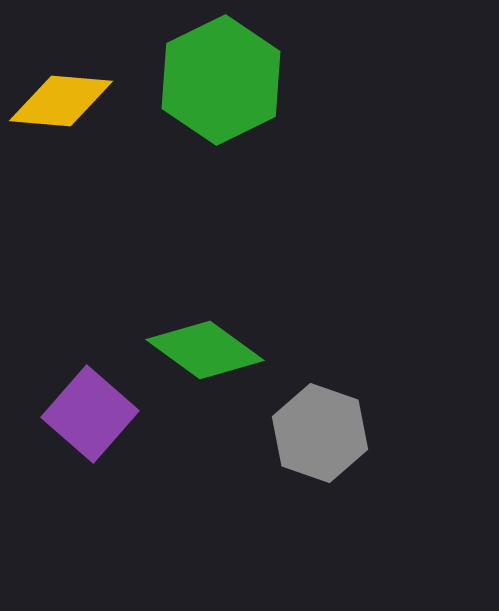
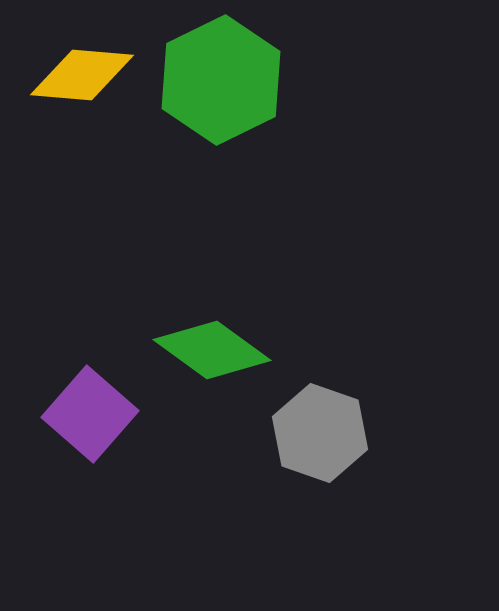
yellow diamond: moved 21 px right, 26 px up
green diamond: moved 7 px right
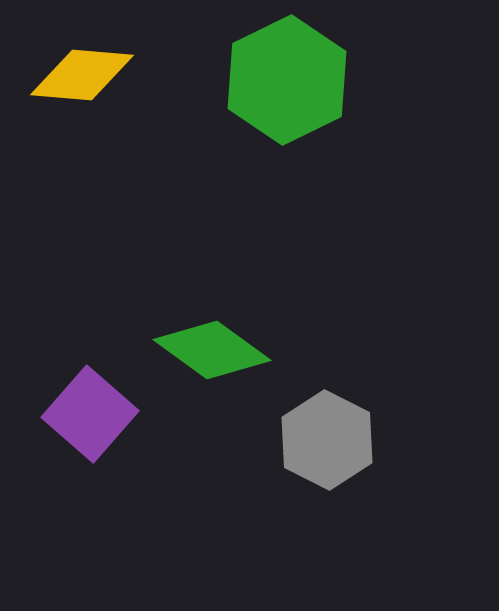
green hexagon: moved 66 px right
gray hexagon: moved 7 px right, 7 px down; rotated 8 degrees clockwise
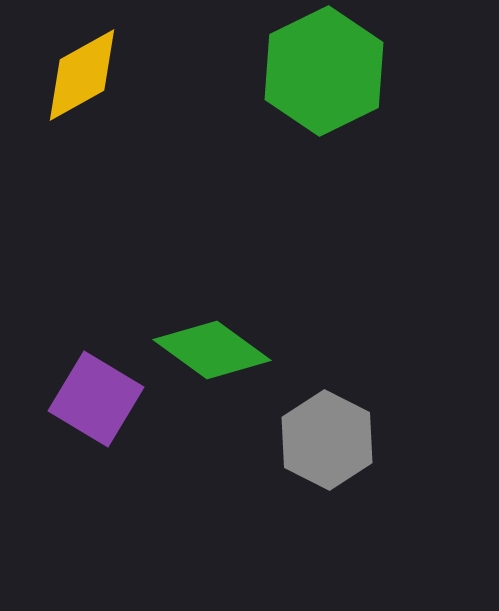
yellow diamond: rotated 34 degrees counterclockwise
green hexagon: moved 37 px right, 9 px up
purple square: moved 6 px right, 15 px up; rotated 10 degrees counterclockwise
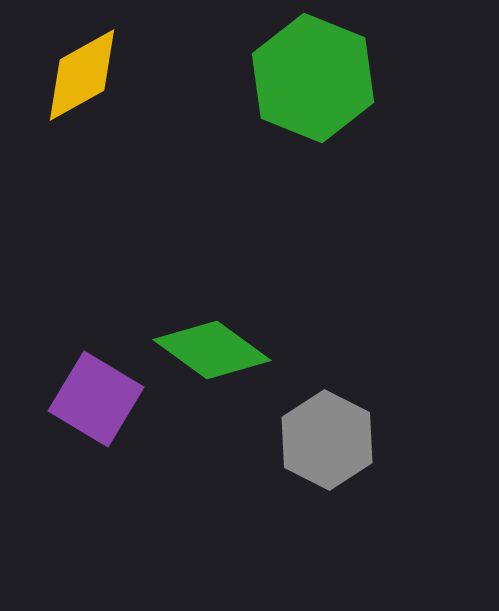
green hexagon: moved 11 px left, 7 px down; rotated 12 degrees counterclockwise
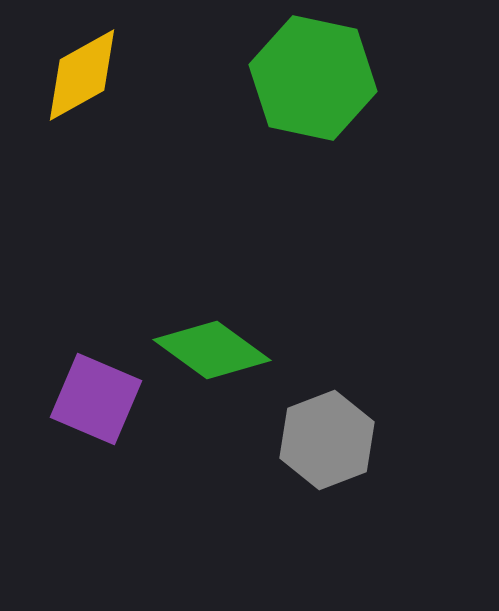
green hexagon: rotated 10 degrees counterclockwise
purple square: rotated 8 degrees counterclockwise
gray hexagon: rotated 12 degrees clockwise
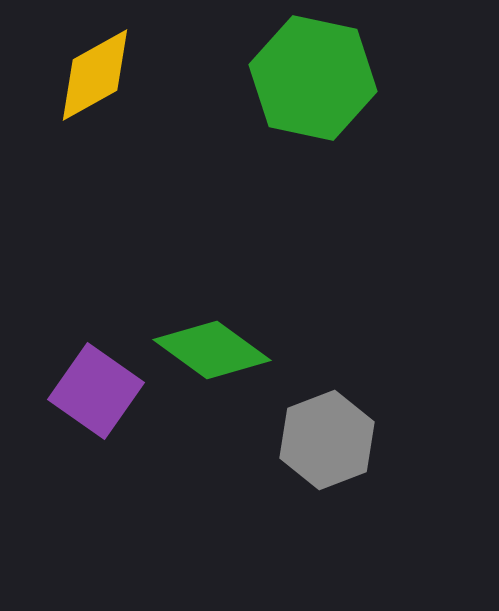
yellow diamond: moved 13 px right
purple square: moved 8 px up; rotated 12 degrees clockwise
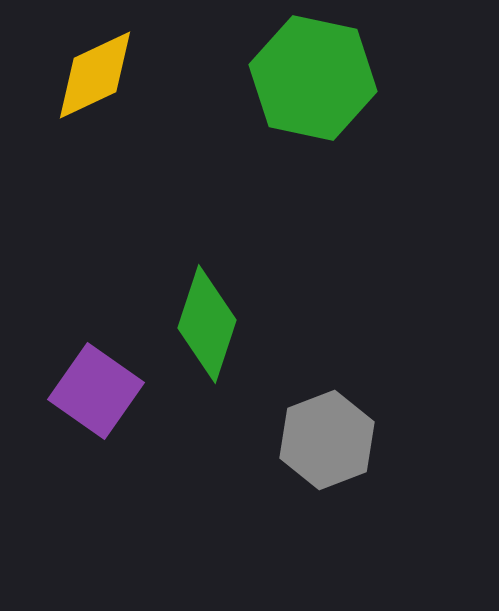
yellow diamond: rotated 4 degrees clockwise
green diamond: moved 5 px left, 26 px up; rotated 72 degrees clockwise
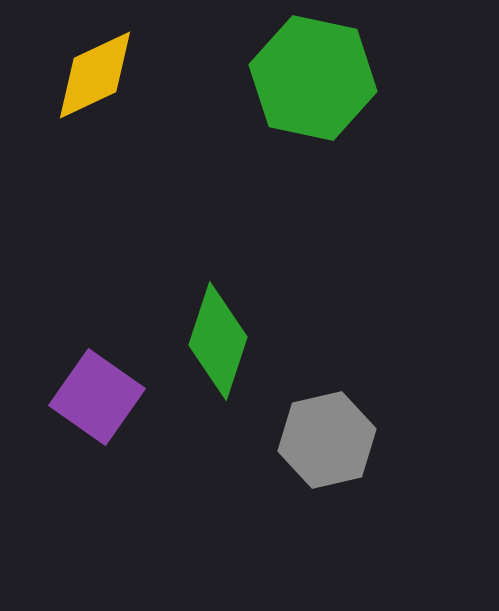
green diamond: moved 11 px right, 17 px down
purple square: moved 1 px right, 6 px down
gray hexagon: rotated 8 degrees clockwise
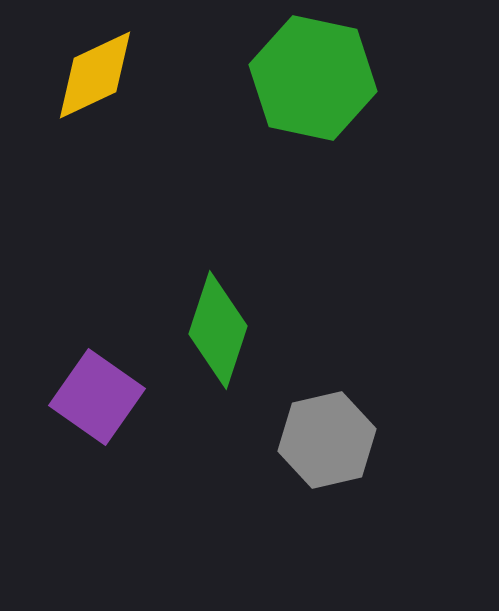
green diamond: moved 11 px up
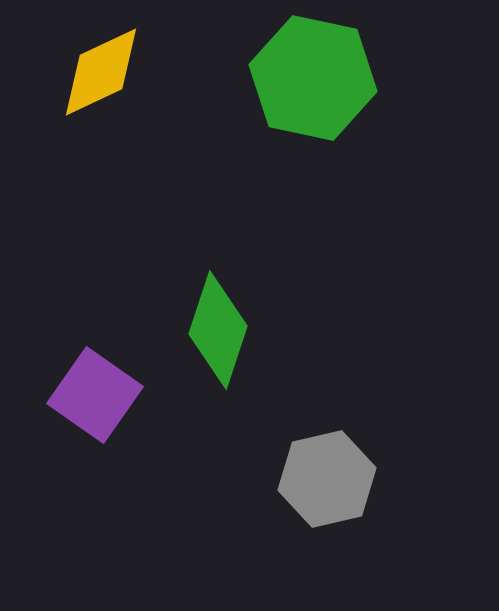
yellow diamond: moved 6 px right, 3 px up
purple square: moved 2 px left, 2 px up
gray hexagon: moved 39 px down
